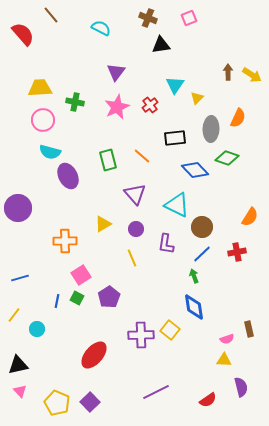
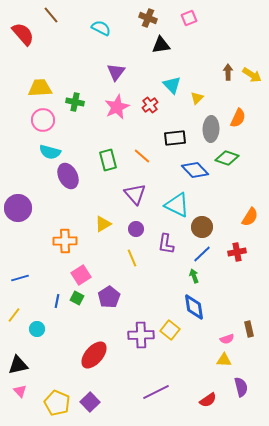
cyan triangle at (175, 85): moved 3 px left; rotated 18 degrees counterclockwise
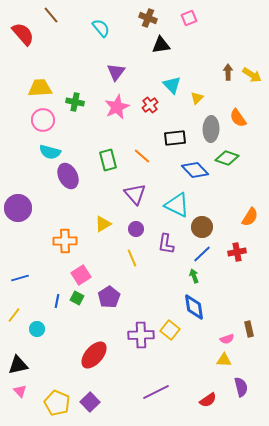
cyan semicircle at (101, 28): rotated 24 degrees clockwise
orange semicircle at (238, 118): rotated 120 degrees clockwise
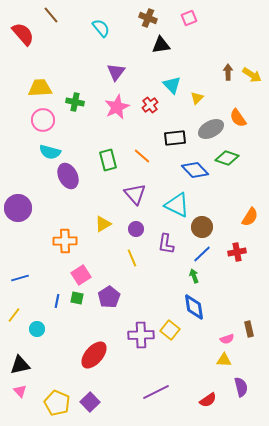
gray ellipse at (211, 129): rotated 60 degrees clockwise
green square at (77, 298): rotated 16 degrees counterclockwise
black triangle at (18, 365): moved 2 px right
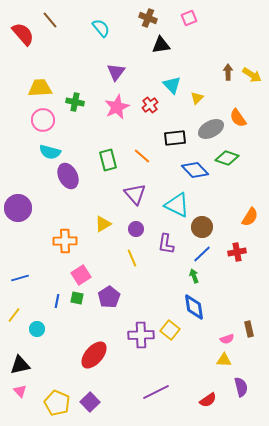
brown line at (51, 15): moved 1 px left, 5 px down
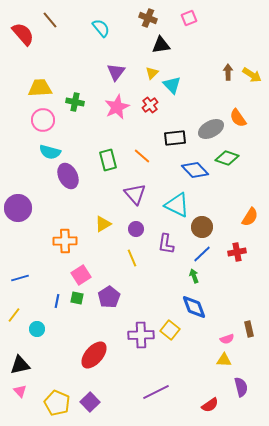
yellow triangle at (197, 98): moved 45 px left, 25 px up
blue diamond at (194, 307): rotated 12 degrees counterclockwise
red semicircle at (208, 400): moved 2 px right, 5 px down
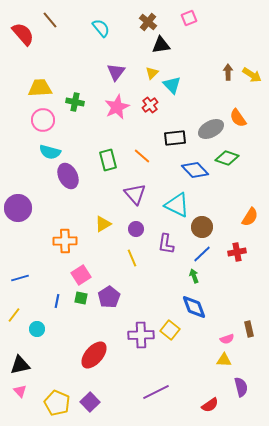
brown cross at (148, 18): moved 4 px down; rotated 18 degrees clockwise
green square at (77, 298): moved 4 px right
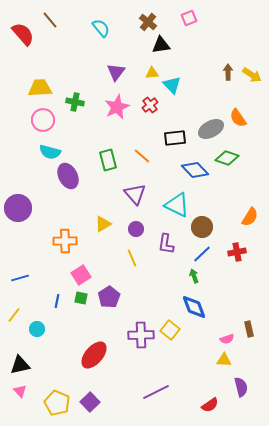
yellow triangle at (152, 73): rotated 40 degrees clockwise
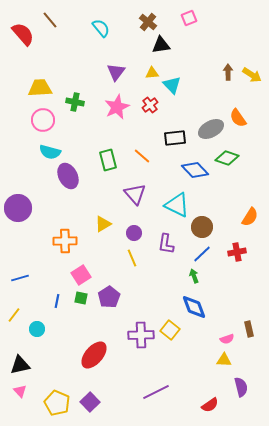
purple circle at (136, 229): moved 2 px left, 4 px down
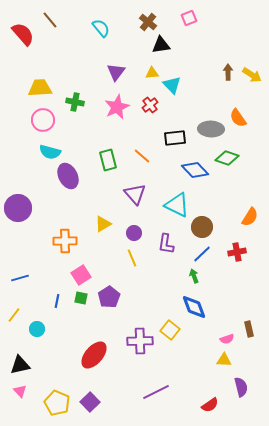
gray ellipse at (211, 129): rotated 30 degrees clockwise
purple cross at (141, 335): moved 1 px left, 6 px down
